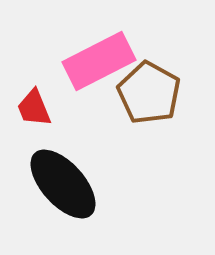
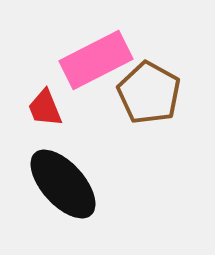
pink rectangle: moved 3 px left, 1 px up
red trapezoid: moved 11 px right
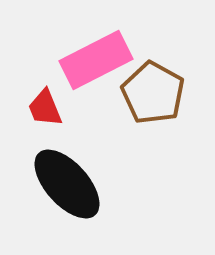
brown pentagon: moved 4 px right
black ellipse: moved 4 px right
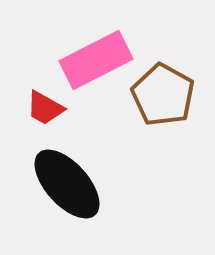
brown pentagon: moved 10 px right, 2 px down
red trapezoid: rotated 39 degrees counterclockwise
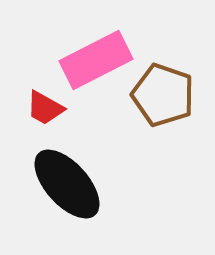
brown pentagon: rotated 10 degrees counterclockwise
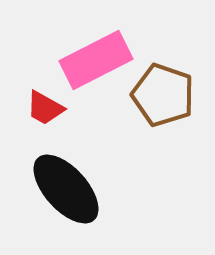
black ellipse: moved 1 px left, 5 px down
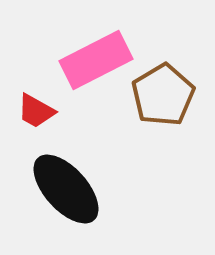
brown pentagon: rotated 22 degrees clockwise
red trapezoid: moved 9 px left, 3 px down
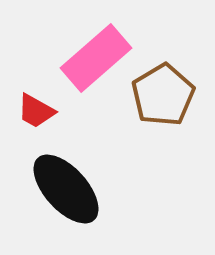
pink rectangle: moved 2 px up; rotated 14 degrees counterclockwise
